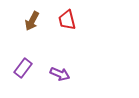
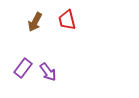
brown arrow: moved 3 px right, 1 px down
purple arrow: moved 12 px left, 2 px up; rotated 30 degrees clockwise
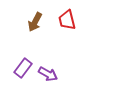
purple arrow: moved 2 px down; rotated 24 degrees counterclockwise
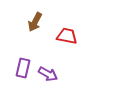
red trapezoid: moved 16 px down; rotated 115 degrees clockwise
purple rectangle: rotated 24 degrees counterclockwise
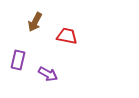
purple rectangle: moved 5 px left, 8 px up
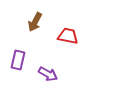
red trapezoid: moved 1 px right
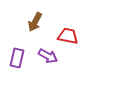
purple rectangle: moved 1 px left, 2 px up
purple arrow: moved 18 px up
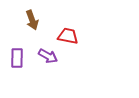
brown arrow: moved 3 px left, 2 px up; rotated 48 degrees counterclockwise
purple rectangle: rotated 12 degrees counterclockwise
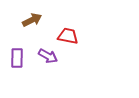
brown arrow: rotated 96 degrees counterclockwise
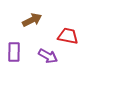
purple rectangle: moved 3 px left, 6 px up
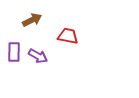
purple arrow: moved 10 px left
